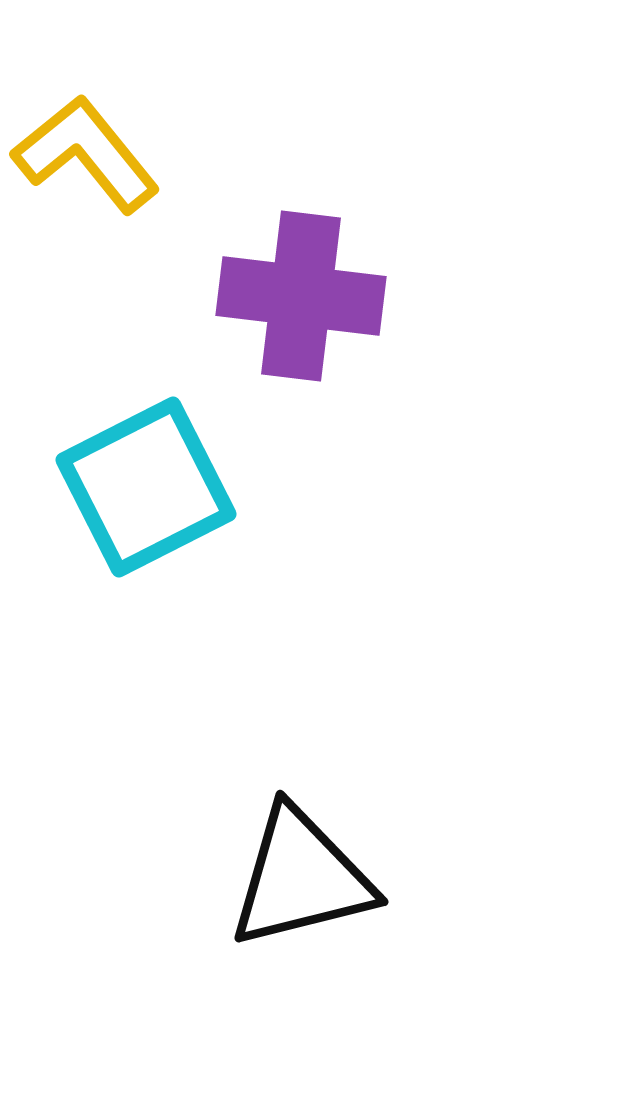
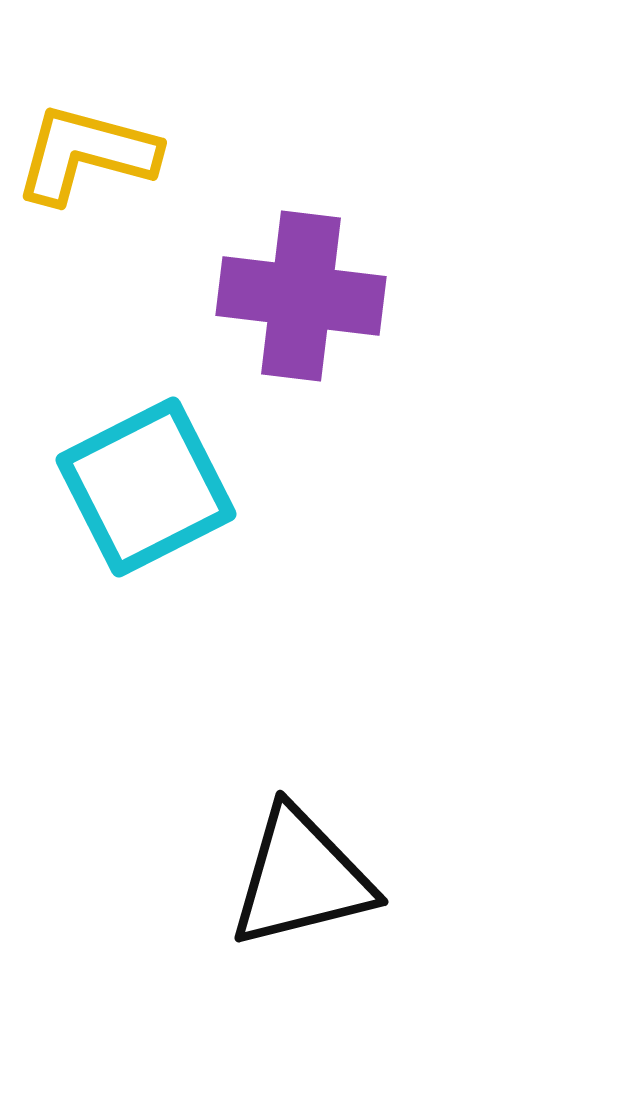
yellow L-shape: rotated 36 degrees counterclockwise
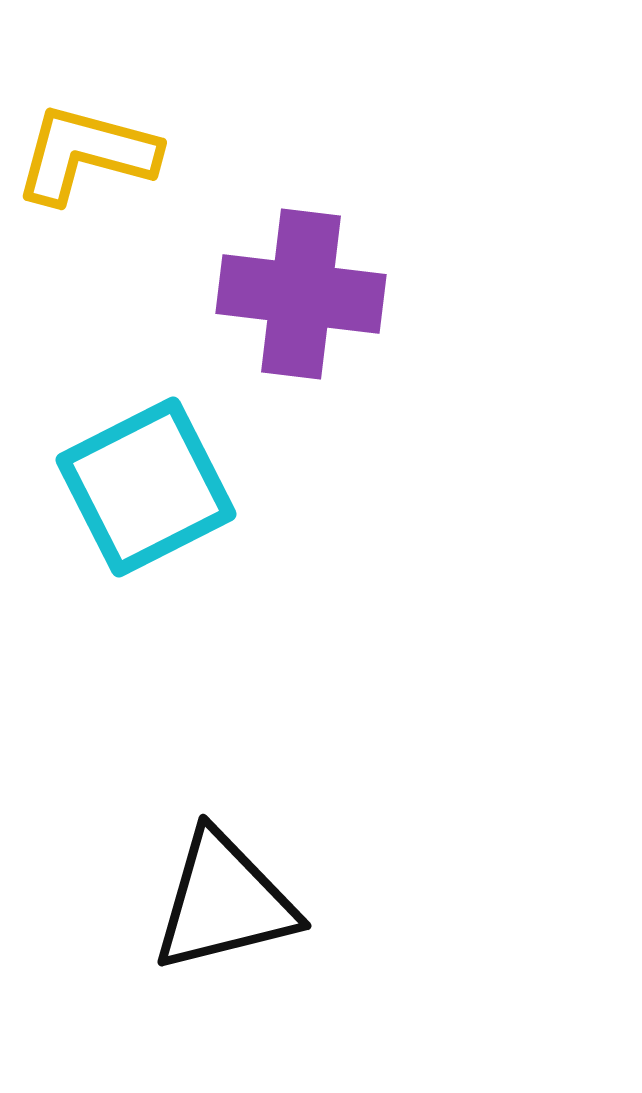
purple cross: moved 2 px up
black triangle: moved 77 px left, 24 px down
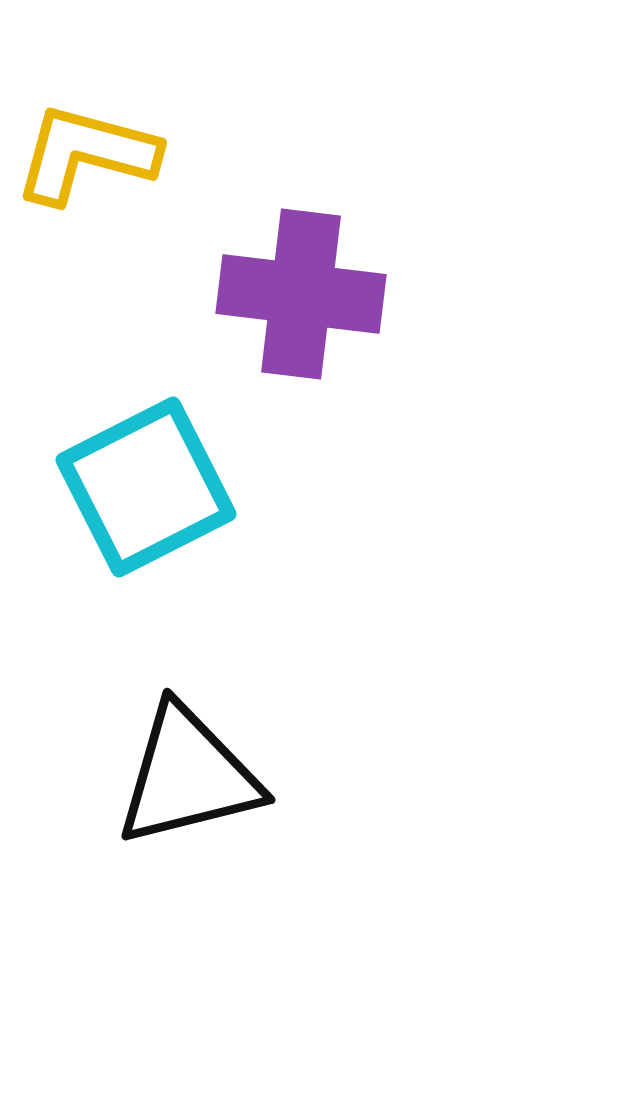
black triangle: moved 36 px left, 126 px up
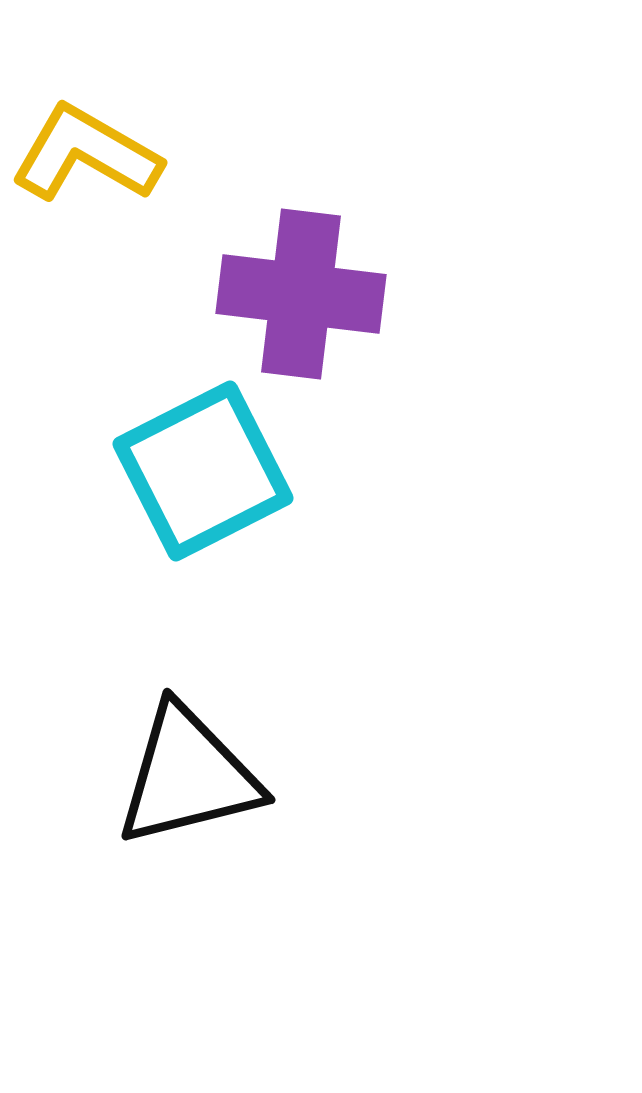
yellow L-shape: rotated 15 degrees clockwise
cyan square: moved 57 px right, 16 px up
